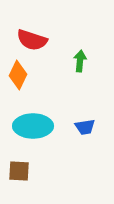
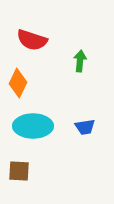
orange diamond: moved 8 px down
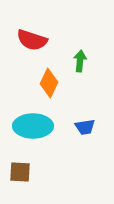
orange diamond: moved 31 px right
brown square: moved 1 px right, 1 px down
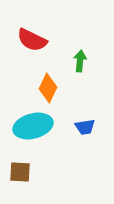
red semicircle: rotated 8 degrees clockwise
orange diamond: moved 1 px left, 5 px down
cyan ellipse: rotated 15 degrees counterclockwise
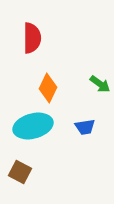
red semicircle: moved 2 px up; rotated 116 degrees counterclockwise
green arrow: moved 20 px right, 23 px down; rotated 120 degrees clockwise
brown square: rotated 25 degrees clockwise
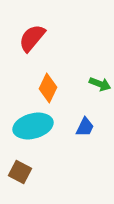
red semicircle: rotated 140 degrees counterclockwise
green arrow: rotated 15 degrees counterclockwise
blue trapezoid: rotated 55 degrees counterclockwise
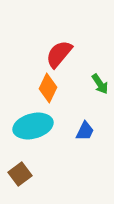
red semicircle: moved 27 px right, 16 px down
green arrow: rotated 35 degrees clockwise
blue trapezoid: moved 4 px down
brown square: moved 2 px down; rotated 25 degrees clockwise
